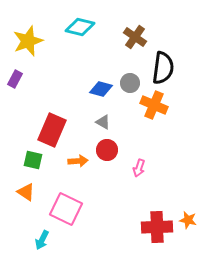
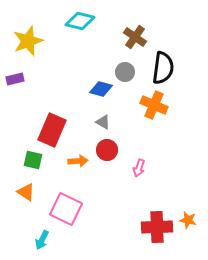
cyan diamond: moved 6 px up
purple rectangle: rotated 48 degrees clockwise
gray circle: moved 5 px left, 11 px up
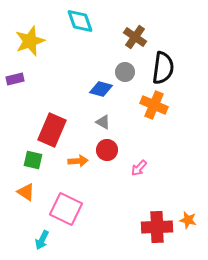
cyan diamond: rotated 56 degrees clockwise
yellow star: moved 2 px right
pink arrow: rotated 24 degrees clockwise
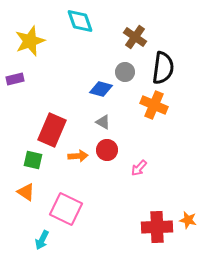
orange arrow: moved 5 px up
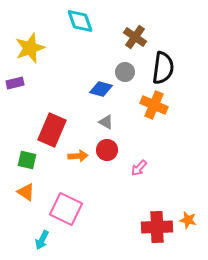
yellow star: moved 7 px down
purple rectangle: moved 4 px down
gray triangle: moved 3 px right
green square: moved 6 px left
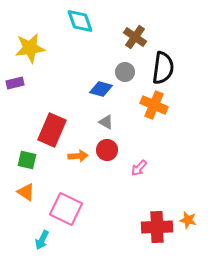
yellow star: rotated 12 degrees clockwise
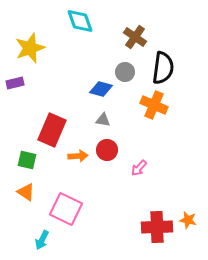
yellow star: rotated 12 degrees counterclockwise
gray triangle: moved 3 px left, 2 px up; rotated 21 degrees counterclockwise
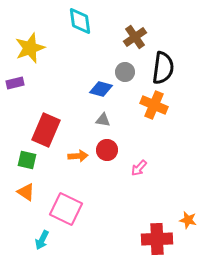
cyan diamond: rotated 12 degrees clockwise
brown cross: rotated 20 degrees clockwise
red rectangle: moved 6 px left
red cross: moved 12 px down
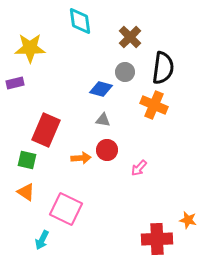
brown cross: moved 5 px left; rotated 10 degrees counterclockwise
yellow star: rotated 20 degrees clockwise
orange arrow: moved 3 px right, 2 px down
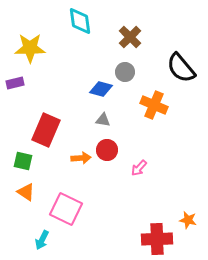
black semicircle: moved 18 px right; rotated 132 degrees clockwise
green square: moved 4 px left, 1 px down
